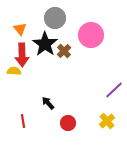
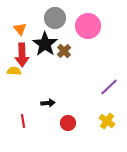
pink circle: moved 3 px left, 9 px up
purple line: moved 5 px left, 3 px up
black arrow: rotated 128 degrees clockwise
yellow cross: rotated 14 degrees counterclockwise
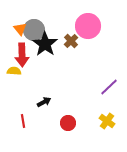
gray circle: moved 21 px left, 12 px down
brown cross: moved 7 px right, 10 px up
black arrow: moved 4 px left, 1 px up; rotated 24 degrees counterclockwise
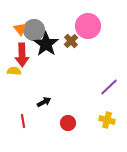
black star: moved 1 px right
yellow cross: moved 1 px up; rotated 21 degrees counterclockwise
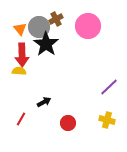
gray circle: moved 5 px right, 3 px up
brown cross: moved 15 px left, 22 px up; rotated 16 degrees clockwise
yellow semicircle: moved 5 px right
red line: moved 2 px left, 2 px up; rotated 40 degrees clockwise
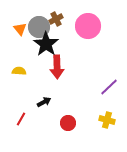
red arrow: moved 35 px right, 12 px down
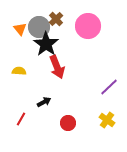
brown cross: rotated 16 degrees counterclockwise
red arrow: rotated 20 degrees counterclockwise
yellow cross: rotated 21 degrees clockwise
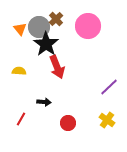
black arrow: rotated 32 degrees clockwise
